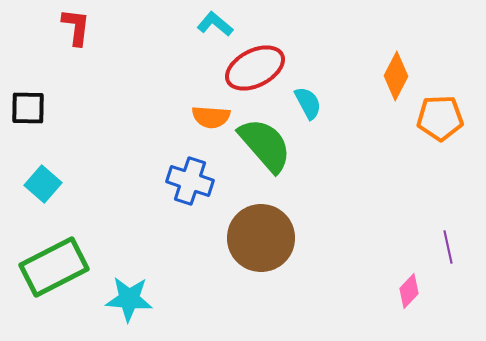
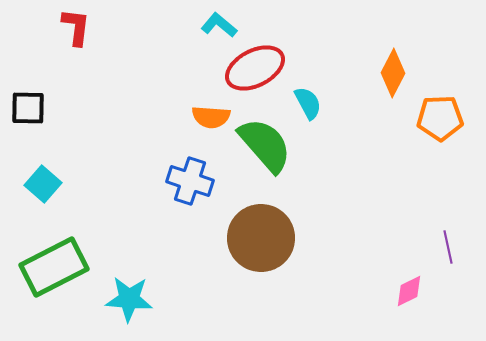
cyan L-shape: moved 4 px right, 1 px down
orange diamond: moved 3 px left, 3 px up
pink diamond: rotated 20 degrees clockwise
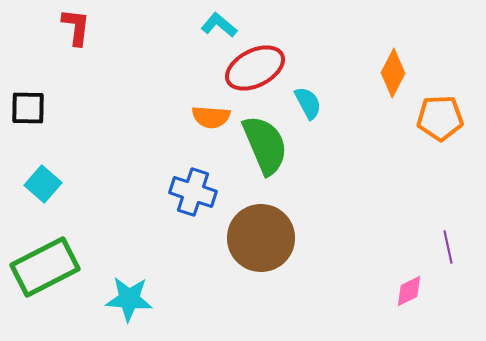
green semicircle: rotated 18 degrees clockwise
blue cross: moved 3 px right, 11 px down
green rectangle: moved 9 px left
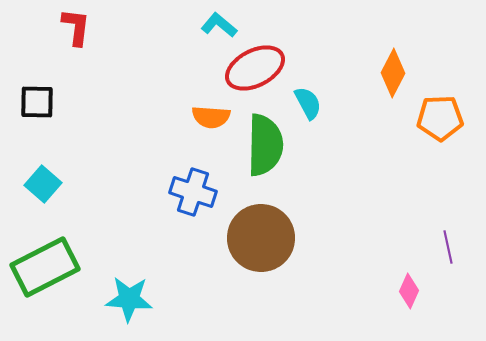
black square: moved 9 px right, 6 px up
green semicircle: rotated 24 degrees clockwise
pink diamond: rotated 40 degrees counterclockwise
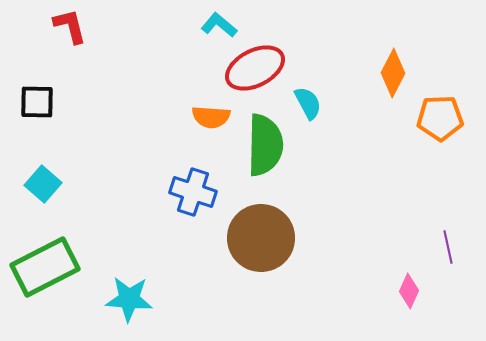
red L-shape: moved 6 px left, 1 px up; rotated 21 degrees counterclockwise
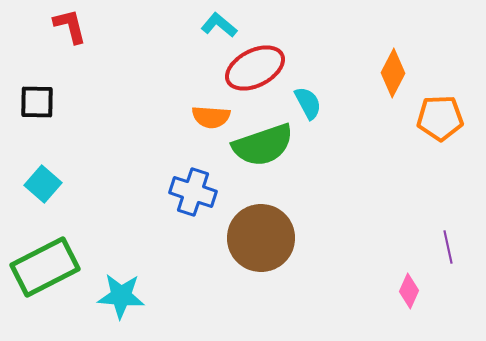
green semicircle: moved 2 px left; rotated 70 degrees clockwise
cyan star: moved 8 px left, 3 px up
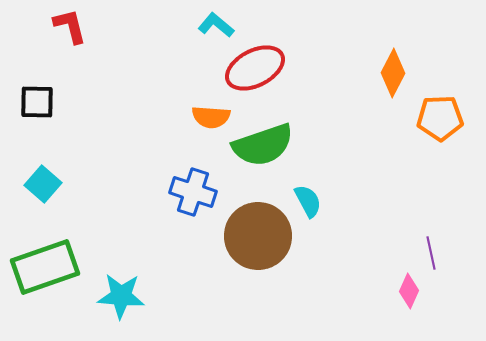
cyan L-shape: moved 3 px left
cyan semicircle: moved 98 px down
brown circle: moved 3 px left, 2 px up
purple line: moved 17 px left, 6 px down
green rectangle: rotated 8 degrees clockwise
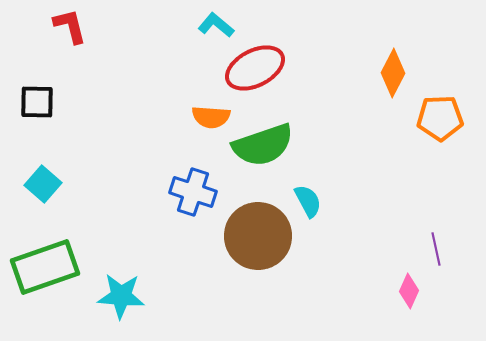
purple line: moved 5 px right, 4 px up
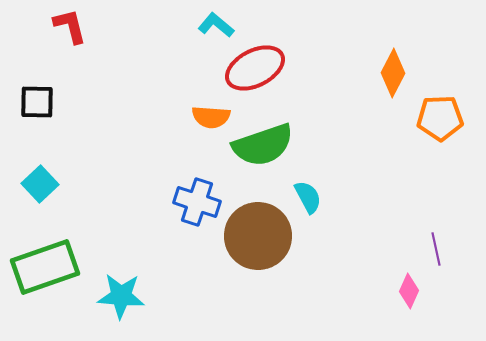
cyan square: moved 3 px left; rotated 6 degrees clockwise
blue cross: moved 4 px right, 10 px down
cyan semicircle: moved 4 px up
